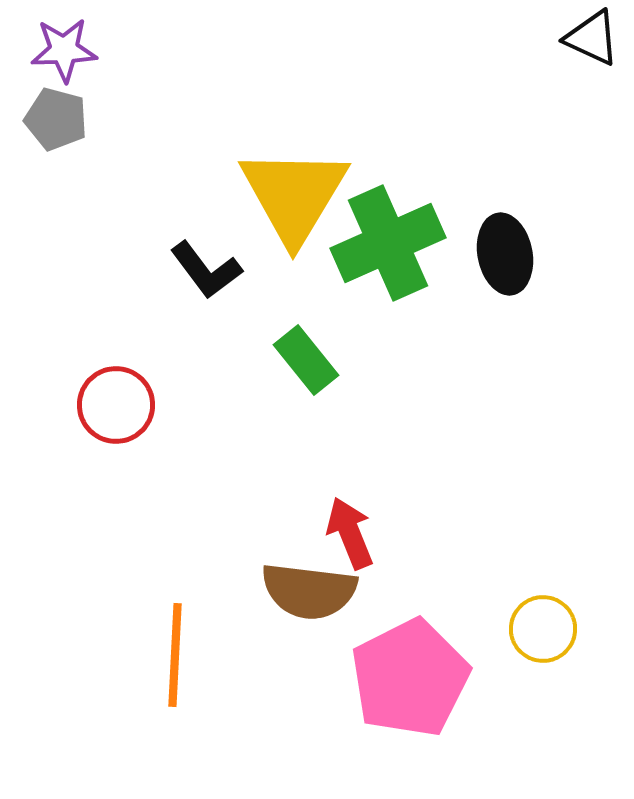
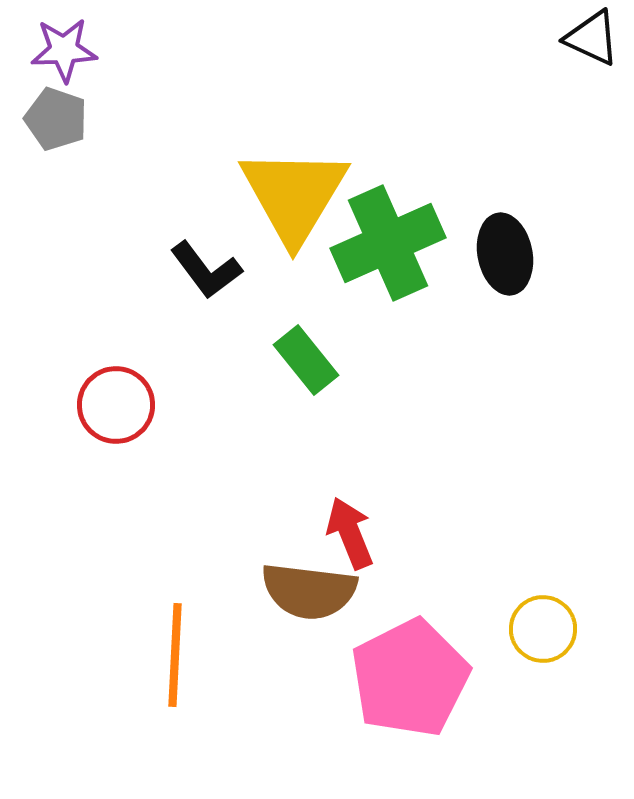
gray pentagon: rotated 4 degrees clockwise
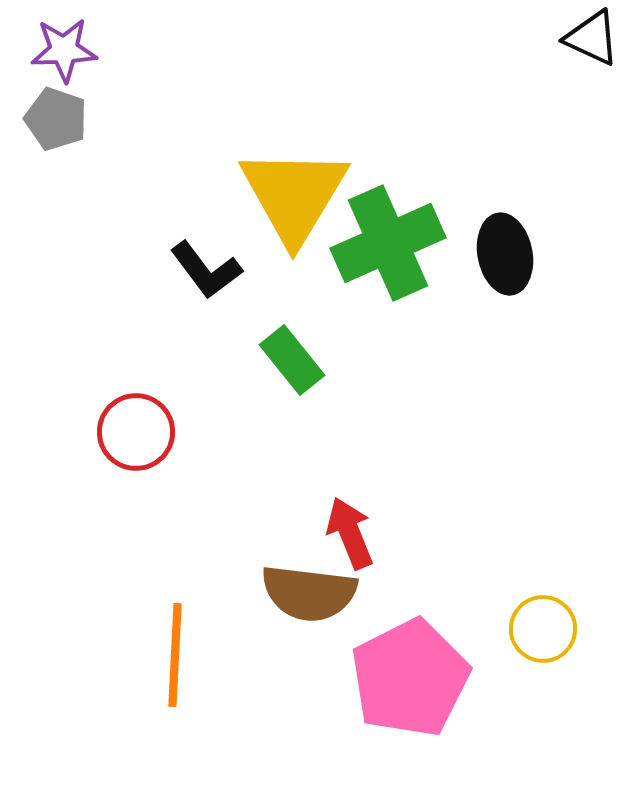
green rectangle: moved 14 px left
red circle: moved 20 px right, 27 px down
brown semicircle: moved 2 px down
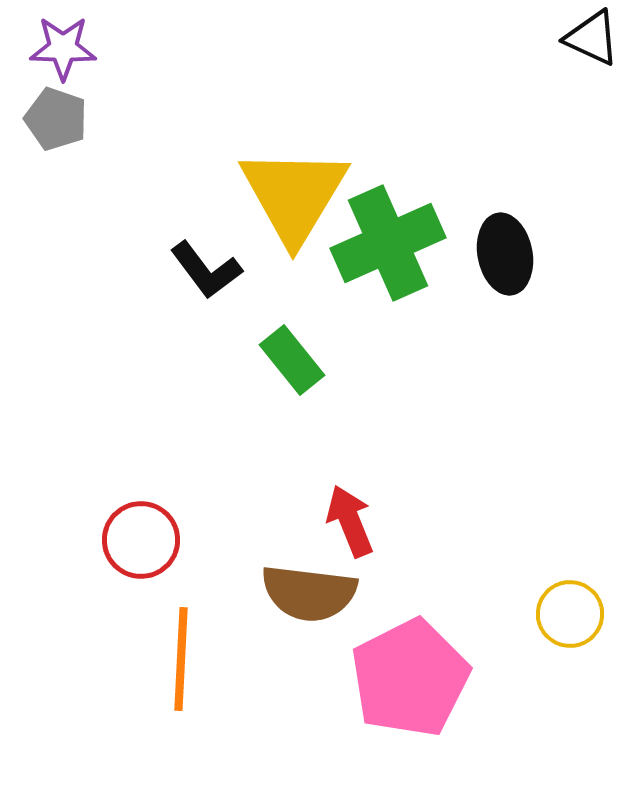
purple star: moved 1 px left, 2 px up; rotated 4 degrees clockwise
red circle: moved 5 px right, 108 px down
red arrow: moved 12 px up
yellow circle: moved 27 px right, 15 px up
orange line: moved 6 px right, 4 px down
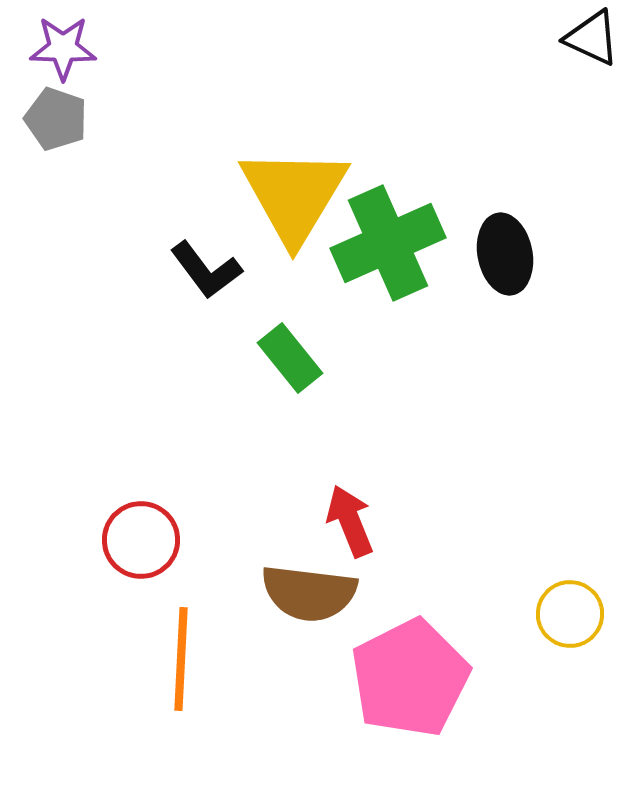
green rectangle: moved 2 px left, 2 px up
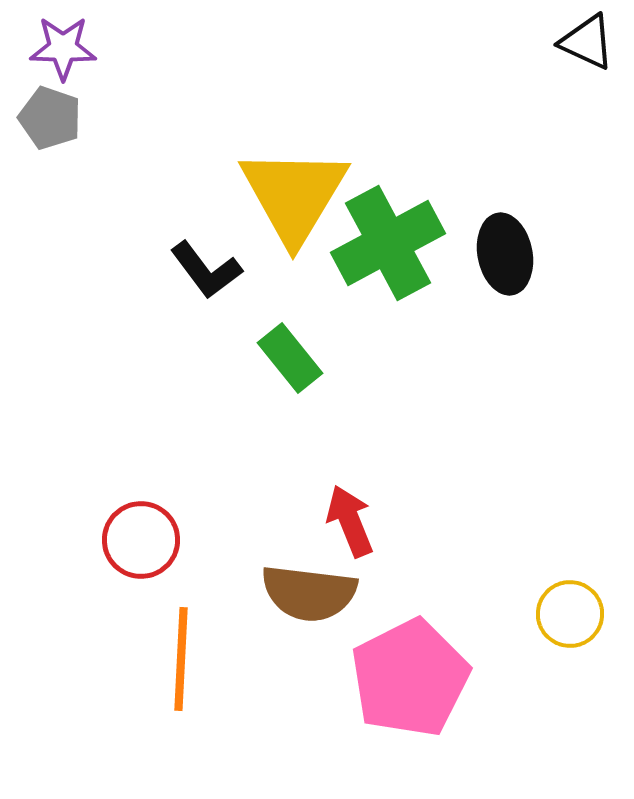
black triangle: moved 5 px left, 4 px down
gray pentagon: moved 6 px left, 1 px up
green cross: rotated 4 degrees counterclockwise
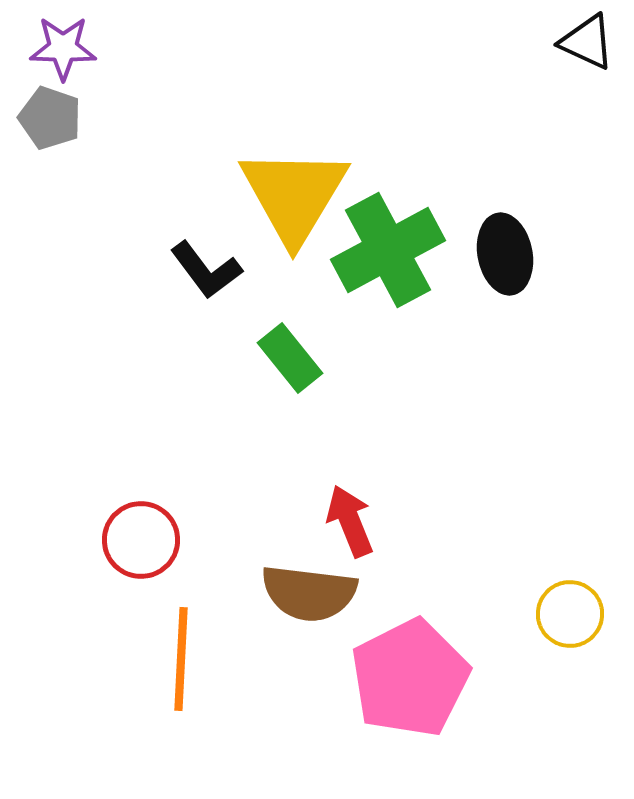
green cross: moved 7 px down
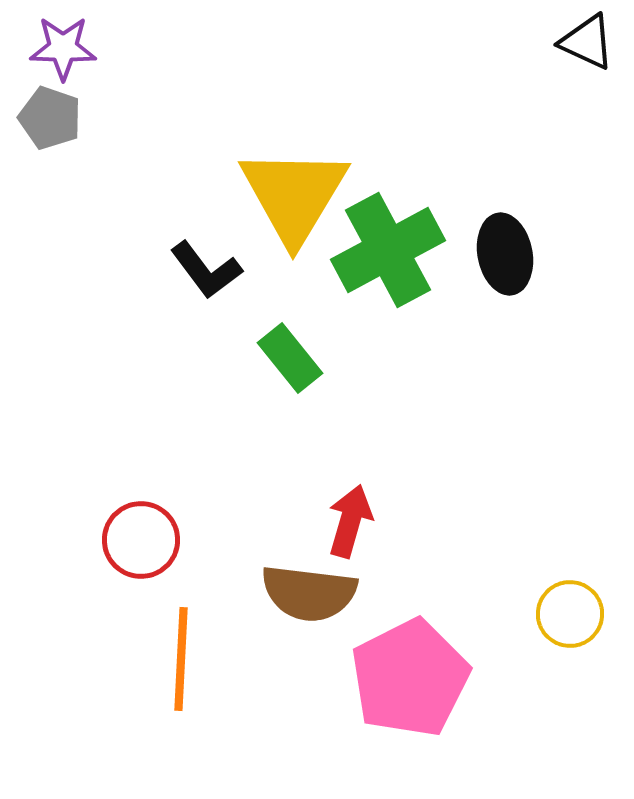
red arrow: rotated 38 degrees clockwise
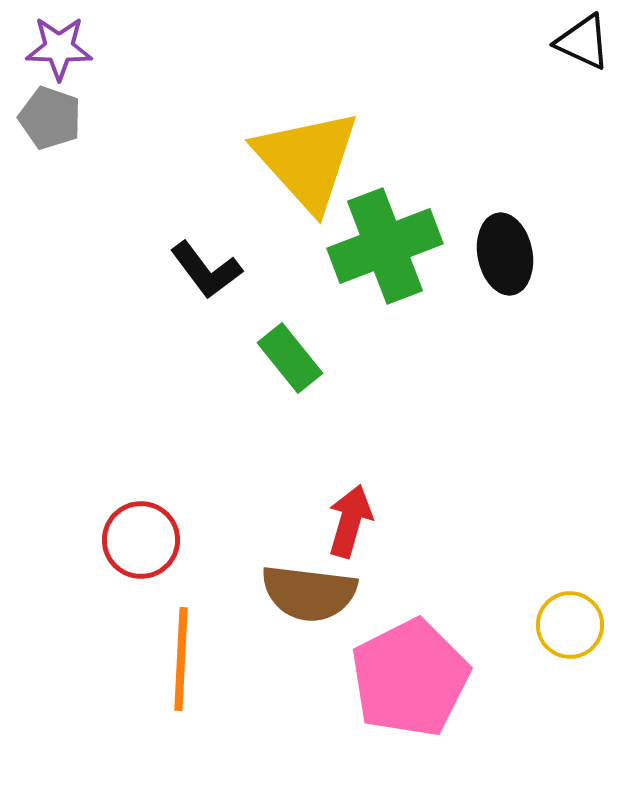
black triangle: moved 4 px left
purple star: moved 4 px left
yellow triangle: moved 13 px right, 35 px up; rotated 13 degrees counterclockwise
green cross: moved 3 px left, 4 px up; rotated 7 degrees clockwise
yellow circle: moved 11 px down
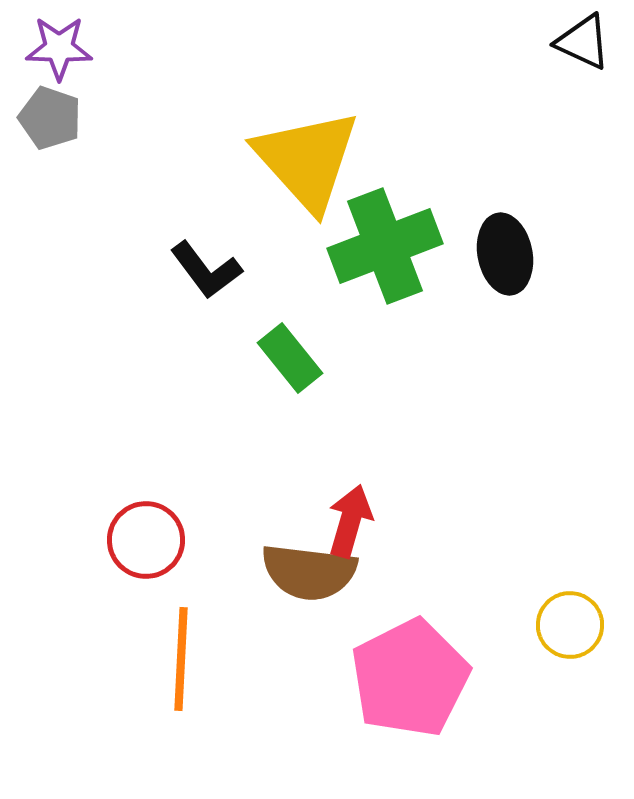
red circle: moved 5 px right
brown semicircle: moved 21 px up
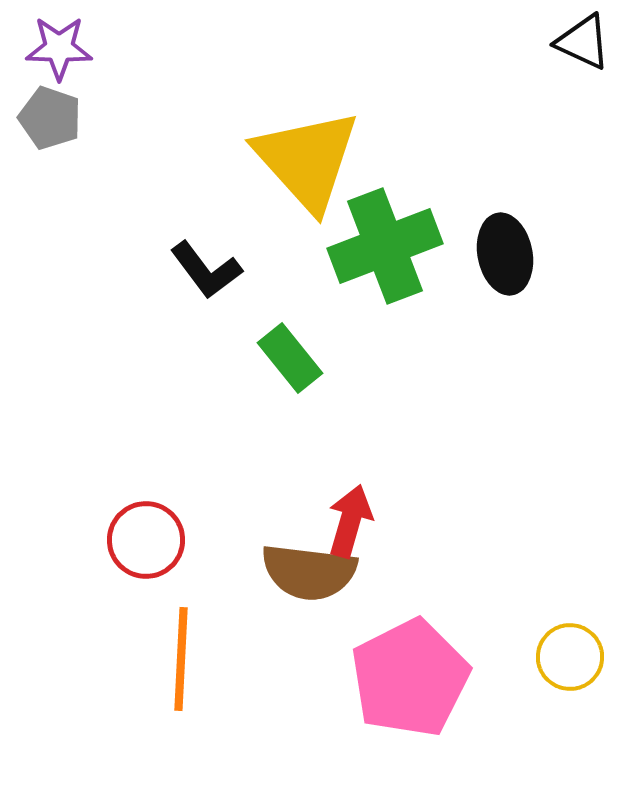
yellow circle: moved 32 px down
